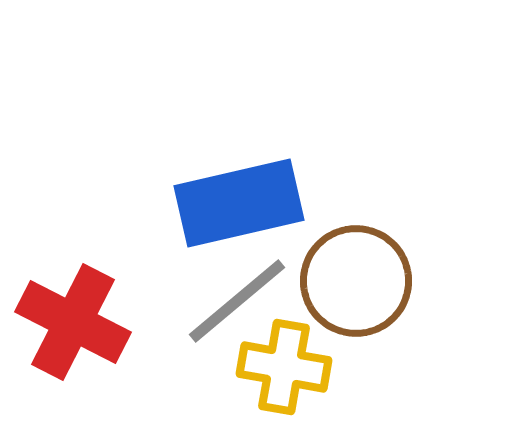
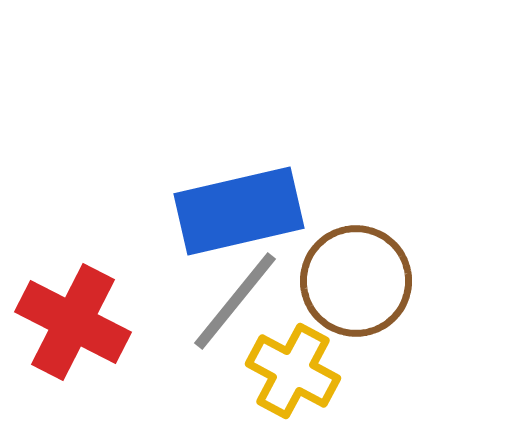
blue rectangle: moved 8 px down
gray line: moved 2 px left; rotated 11 degrees counterclockwise
yellow cross: moved 9 px right, 4 px down; rotated 18 degrees clockwise
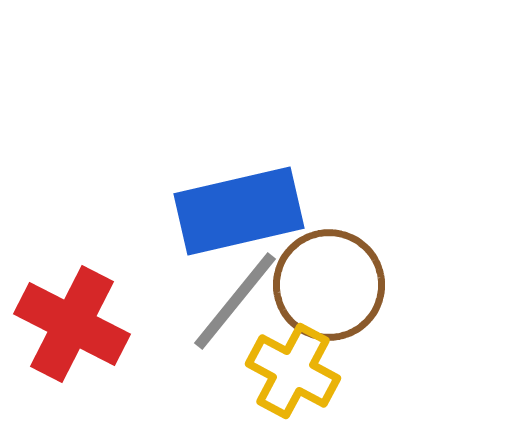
brown circle: moved 27 px left, 4 px down
red cross: moved 1 px left, 2 px down
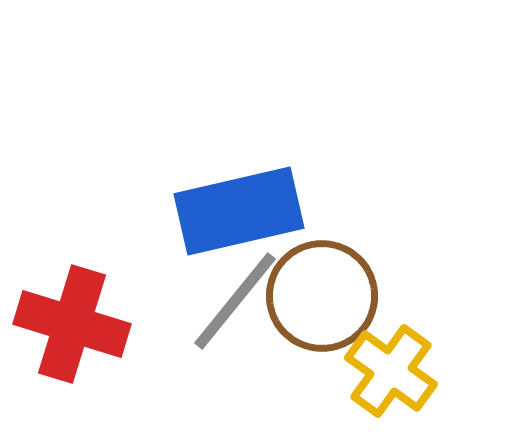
brown circle: moved 7 px left, 11 px down
red cross: rotated 10 degrees counterclockwise
yellow cross: moved 98 px right; rotated 8 degrees clockwise
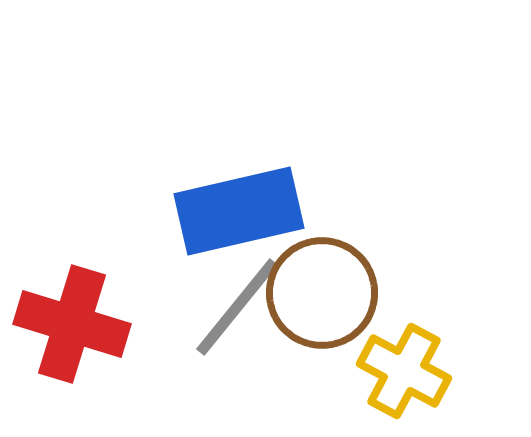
brown circle: moved 3 px up
gray line: moved 2 px right, 6 px down
yellow cross: moved 13 px right; rotated 8 degrees counterclockwise
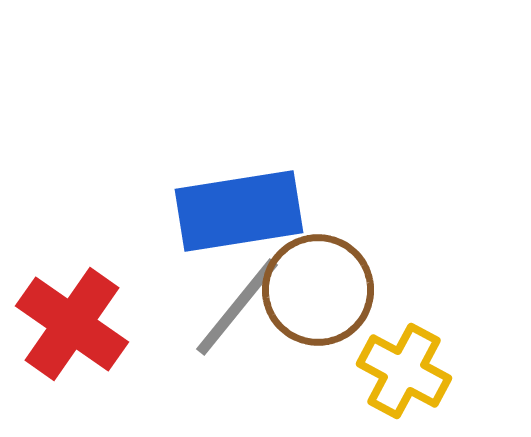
blue rectangle: rotated 4 degrees clockwise
brown circle: moved 4 px left, 3 px up
red cross: rotated 18 degrees clockwise
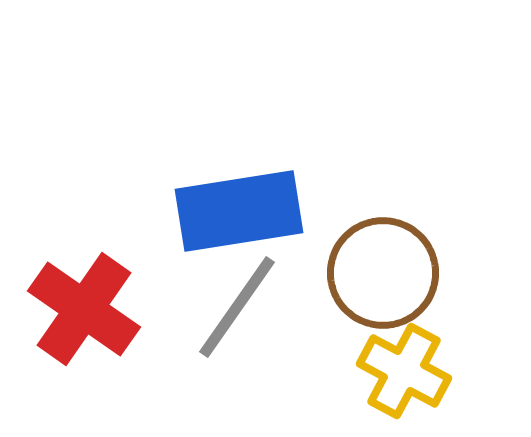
brown circle: moved 65 px right, 17 px up
gray line: rotated 4 degrees counterclockwise
red cross: moved 12 px right, 15 px up
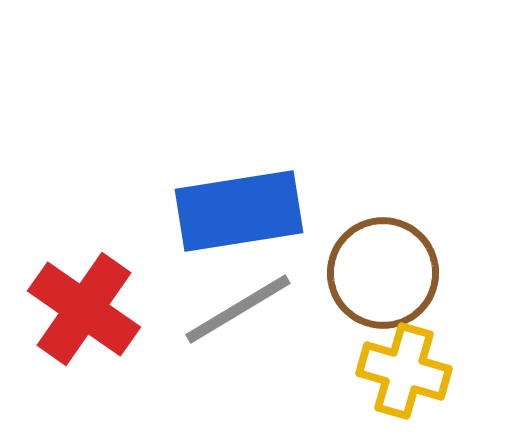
gray line: moved 1 px right, 2 px down; rotated 24 degrees clockwise
yellow cross: rotated 12 degrees counterclockwise
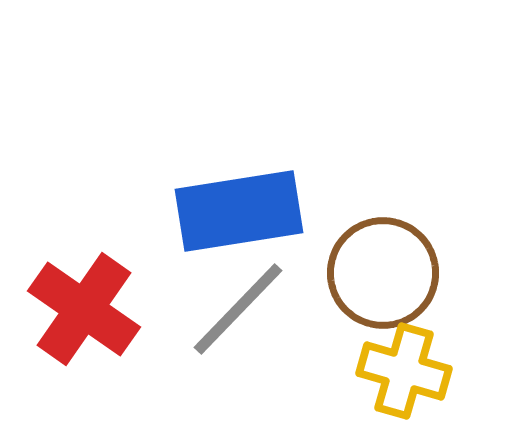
gray line: rotated 15 degrees counterclockwise
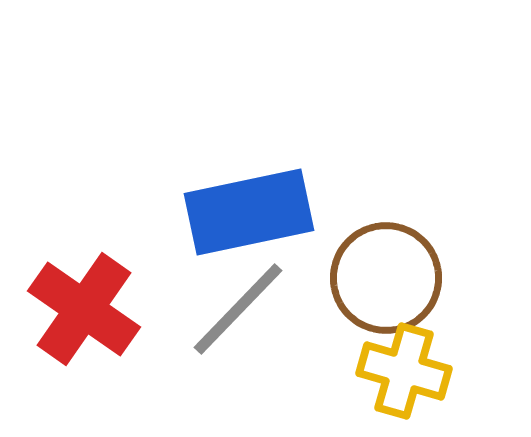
blue rectangle: moved 10 px right, 1 px down; rotated 3 degrees counterclockwise
brown circle: moved 3 px right, 5 px down
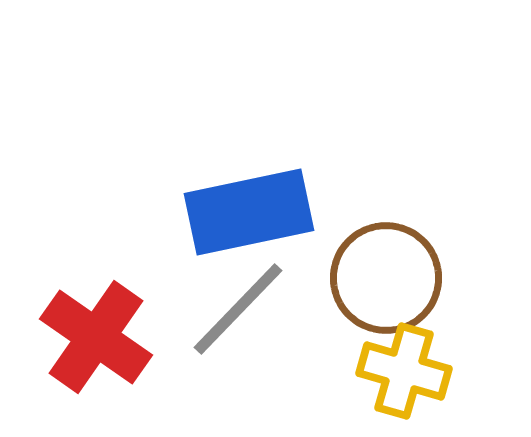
red cross: moved 12 px right, 28 px down
